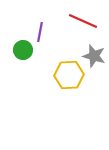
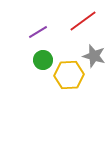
red line: rotated 60 degrees counterclockwise
purple line: moved 2 px left; rotated 48 degrees clockwise
green circle: moved 20 px right, 10 px down
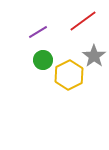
gray star: rotated 20 degrees clockwise
yellow hexagon: rotated 24 degrees counterclockwise
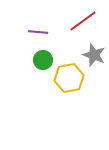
purple line: rotated 36 degrees clockwise
gray star: moved 1 px up; rotated 15 degrees counterclockwise
yellow hexagon: moved 3 px down; rotated 16 degrees clockwise
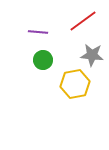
gray star: moved 2 px left; rotated 15 degrees counterclockwise
yellow hexagon: moved 6 px right, 6 px down
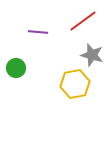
gray star: rotated 10 degrees clockwise
green circle: moved 27 px left, 8 px down
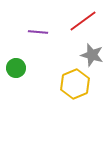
yellow hexagon: rotated 12 degrees counterclockwise
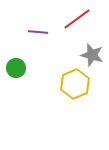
red line: moved 6 px left, 2 px up
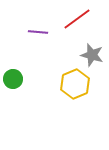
green circle: moved 3 px left, 11 px down
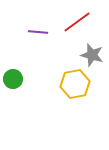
red line: moved 3 px down
yellow hexagon: rotated 12 degrees clockwise
